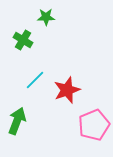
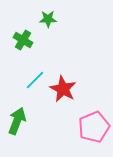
green star: moved 2 px right, 2 px down
red star: moved 4 px left, 1 px up; rotated 24 degrees counterclockwise
pink pentagon: moved 2 px down
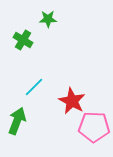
cyan line: moved 1 px left, 7 px down
red star: moved 9 px right, 12 px down
pink pentagon: rotated 24 degrees clockwise
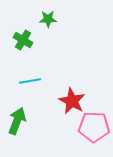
cyan line: moved 4 px left, 6 px up; rotated 35 degrees clockwise
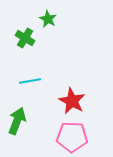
green star: rotated 30 degrees clockwise
green cross: moved 2 px right, 2 px up
pink pentagon: moved 22 px left, 10 px down
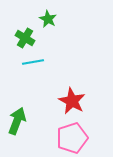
cyan line: moved 3 px right, 19 px up
pink pentagon: moved 1 px down; rotated 20 degrees counterclockwise
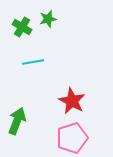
green star: rotated 30 degrees clockwise
green cross: moved 3 px left, 11 px up
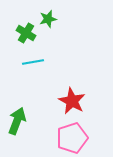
green cross: moved 4 px right, 6 px down
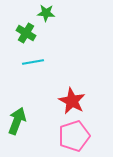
green star: moved 2 px left, 6 px up; rotated 18 degrees clockwise
pink pentagon: moved 2 px right, 2 px up
